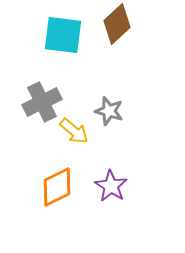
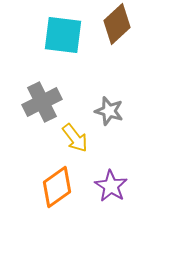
yellow arrow: moved 1 px right, 7 px down; rotated 12 degrees clockwise
orange diamond: rotated 9 degrees counterclockwise
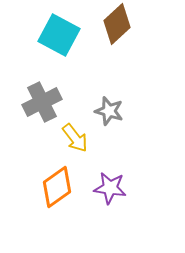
cyan square: moved 4 px left; rotated 21 degrees clockwise
purple star: moved 1 px left, 2 px down; rotated 24 degrees counterclockwise
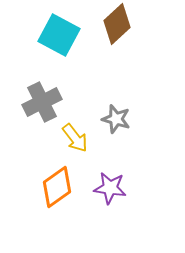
gray star: moved 7 px right, 8 px down
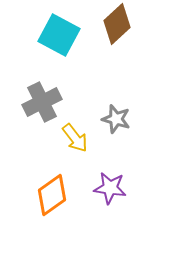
orange diamond: moved 5 px left, 8 px down
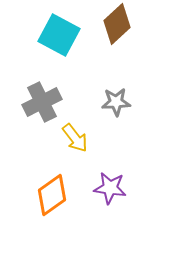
gray star: moved 17 px up; rotated 20 degrees counterclockwise
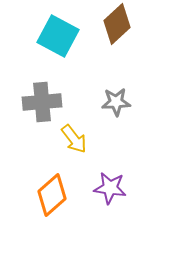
cyan square: moved 1 px left, 1 px down
gray cross: rotated 21 degrees clockwise
yellow arrow: moved 1 px left, 1 px down
orange diamond: rotated 6 degrees counterclockwise
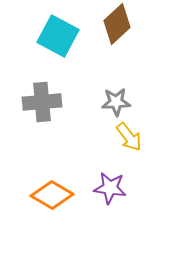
yellow arrow: moved 55 px right, 2 px up
orange diamond: rotated 72 degrees clockwise
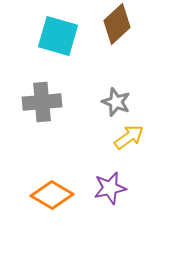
cyan square: rotated 12 degrees counterclockwise
gray star: rotated 24 degrees clockwise
yellow arrow: rotated 88 degrees counterclockwise
purple star: rotated 20 degrees counterclockwise
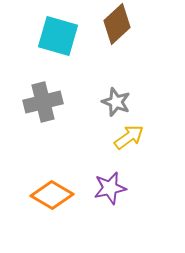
gray cross: moved 1 px right; rotated 9 degrees counterclockwise
